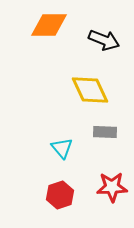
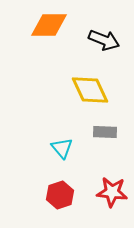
red star: moved 5 px down; rotated 8 degrees clockwise
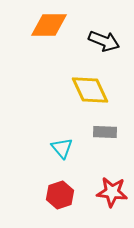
black arrow: moved 1 px down
